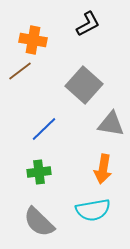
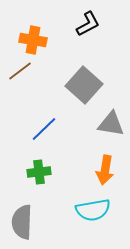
orange arrow: moved 2 px right, 1 px down
gray semicircle: moved 17 px left; rotated 48 degrees clockwise
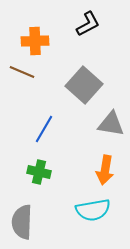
orange cross: moved 2 px right, 1 px down; rotated 12 degrees counterclockwise
brown line: moved 2 px right, 1 px down; rotated 60 degrees clockwise
blue line: rotated 16 degrees counterclockwise
green cross: rotated 20 degrees clockwise
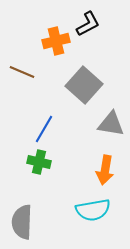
orange cross: moved 21 px right; rotated 12 degrees counterclockwise
green cross: moved 10 px up
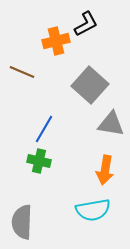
black L-shape: moved 2 px left
gray square: moved 6 px right
green cross: moved 1 px up
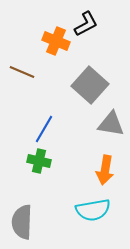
orange cross: rotated 36 degrees clockwise
